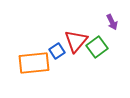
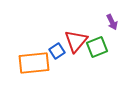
green square: rotated 15 degrees clockwise
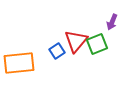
purple arrow: rotated 49 degrees clockwise
green square: moved 3 px up
orange rectangle: moved 15 px left
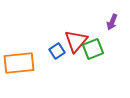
green square: moved 4 px left, 5 px down
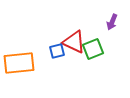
red triangle: moved 2 px left, 1 px down; rotated 45 degrees counterclockwise
blue square: rotated 21 degrees clockwise
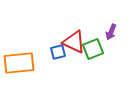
purple arrow: moved 1 px left, 10 px down
blue square: moved 1 px right, 1 px down
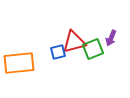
purple arrow: moved 6 px down
red triangle: rotated 40 degrees counterclockwise
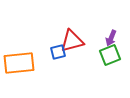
red triangle: moved 2 px left, 1 px up
green square: moved 17 px right, 6 px down
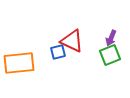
red triangle: rotated 40 degrees clockwise
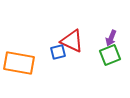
orange rectangle: rotated 16 degrees clockwise
